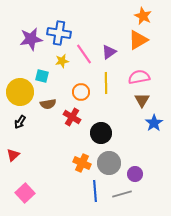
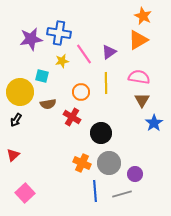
pink semicircle: rotated 20 degrees clockwise
black arrow: moved 4 px left, 2 px up
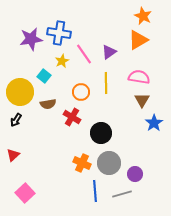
yellow star: rotated 16 degrees counterclockwise
cyan square: moved 2 px right; rotated 24 degrees clockwise
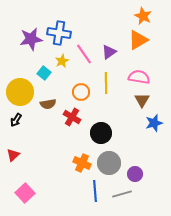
cyan square: moved 3 px up
blue star: rotated 18 degrees clockwise
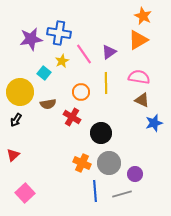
brown triangle: rotated 35 degrees counterclockwise
